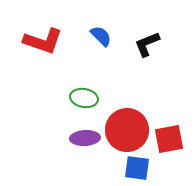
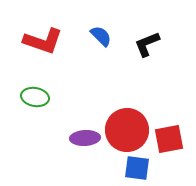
green ellipse: moved 49 px left, 1 px up
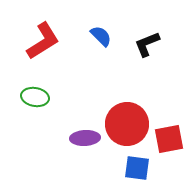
red L-shape: rotated 51 degrees counterclockwise
red circle: moved 6 px up
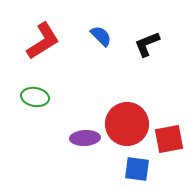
blue square: moved 1 px down
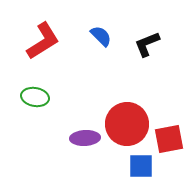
blue square: moved 4 px right, 3 px up; rotated 8 degrees counterclockwise
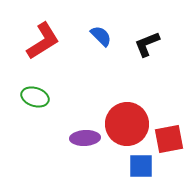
green ellipse: rotated 8 degrees clockwise
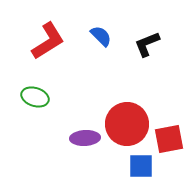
red L-shape: moved 5 px right
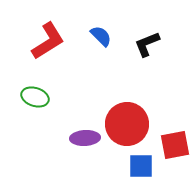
red square: moved 6 px right, 6 px down
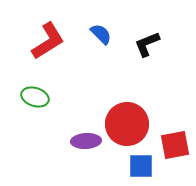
blue semicircle: moved 2 px up
purple ellipse: moved 1 px right, 3 px down
